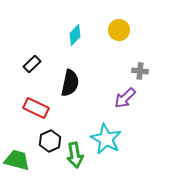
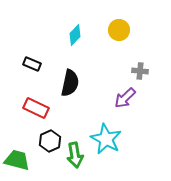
black rectangle: rotated 66 degrees clockwise
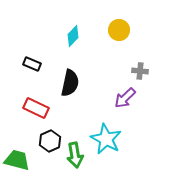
cyan diamond: moved 2 px left, 1 px down
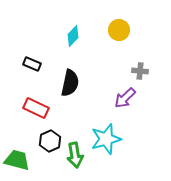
cyan star: rotated 28 degrees clockwise
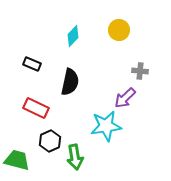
black semicircle: moved 1 px up
cyan star: moved 13 px up; rotated 8 degrees clockwise
green arrow: moved 2 px down
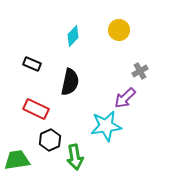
gray cross: rotated 35 degrees counterclockwise
red rectangle: moved 1 px down
black hexagon: moved 1 px up
green trapezoid: rotated 24 degrees counterclockwise
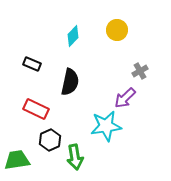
yellow circle: moved 2 px left
